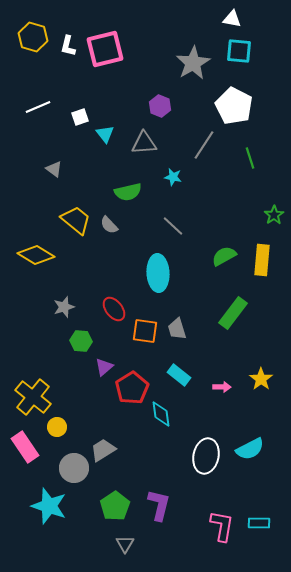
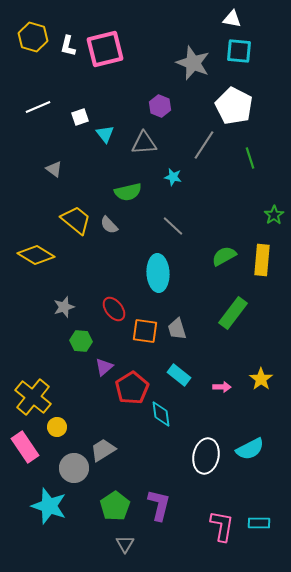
gray star at (193, 63): rotated 20 degrees counterclockwise
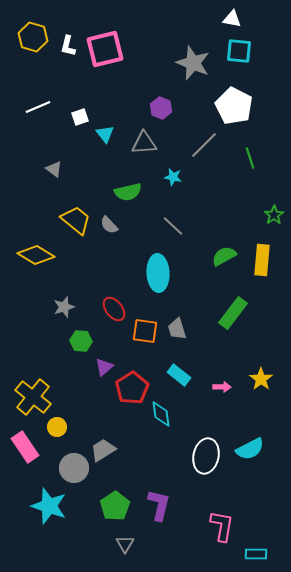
purple hexagon at (160, 106): moved 1 px right, 2 px down
gray line at (204, 145): rotated 12 degrees clockwise
cyan rectangle at (259, 523): moved 3 px left, 31 px down
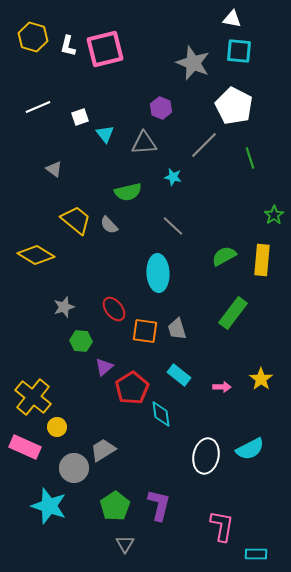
pink rectangle at (25, 447): rotated 32 degrees counterclockwise
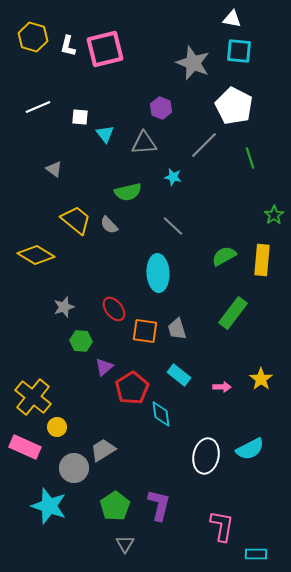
white square at (80, 117): rotated 24 degrees clockwise
